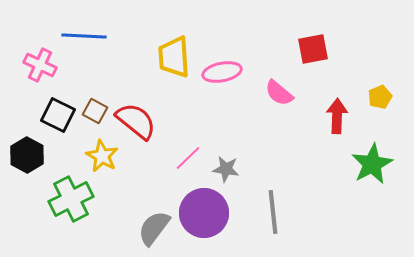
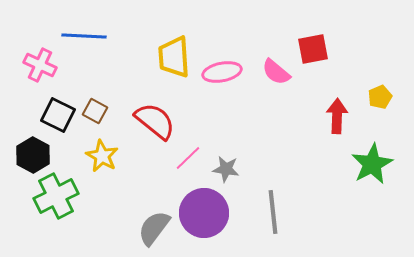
pink semicircle: moved 3 px left, 21 px up
red semicircle: moved 19 px right
black hexagon: moved 6 px right
green cross: moved 15 px left, 3 px up
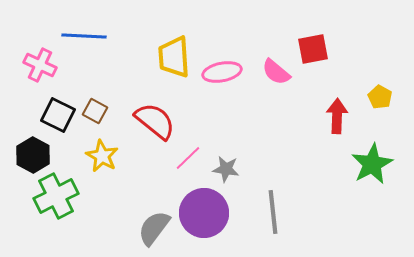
yellow pentagon: rotated 20 degrees counterclockwise
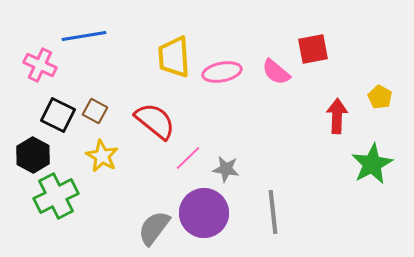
blue line: rotated 12 degrees counterclockwise
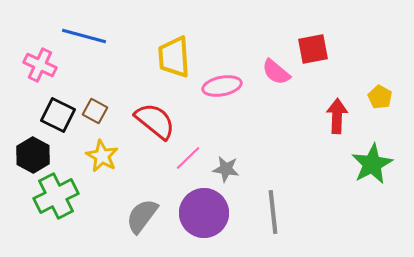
blue line: rotated 24 degrees clockwise
pink ellipse: moved 14 px down
gray semicircle: moved 12 px left, 12 px up
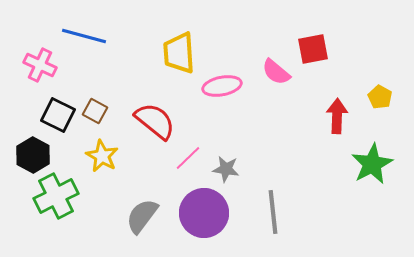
yellow trapezoid: moved 5 px right, 4 px up
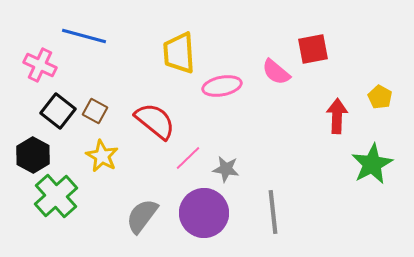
black square: moved 4 px up; rotated 12 degrees clockwise
green cross: rotated 15 degrees counterclockwise
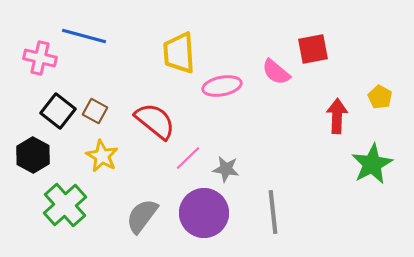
pink cross: moved 7 px up; rotated 12 degrees counterclockwise
green cross: moved 9 px right, 9 px down
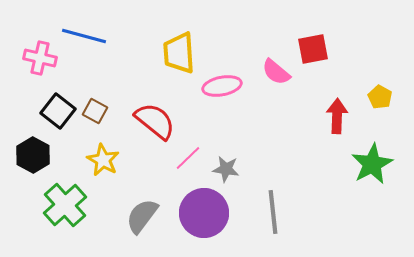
yellow star: moved 1 px right, 4 px down
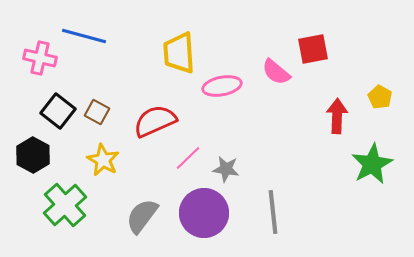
brown square: moved 2 px right, 1 px down
red semicircle: rotated 63 degrees counterclockwise
